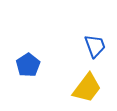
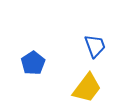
blue pentagon: moved 5 px right, 2 px up
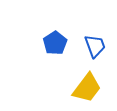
blue pentagon: moved 22 px right, 20 px up
